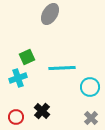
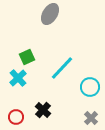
cyan line: rotated 44 degrees counterclockwise
cyan cross: rotated 24 degrees counterclockwise
black cross: moved 1 px right, 1 px up
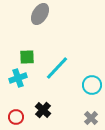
gray ellipse: moved 10 px left
green square: rotated 21 degrees clockwise
cyan line: moved 5 px left
cyan cross: rotated 24 degrees clockwise
cyan circle: moved 2 px right, 2 px up
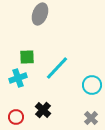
gray ellipse: rotated 10 degrees counterclockwise
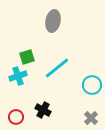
gray ellipse: moved 13 px right, 7 px down; rotated 10 degrees counterclockwise
green square: rotated 14 degrees counterclockwise
cyan line: rotated 8 degrees clockwise
cyan cross: moved 2 px up
black cross: rotated 14 degrees counterclockwise
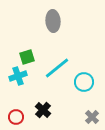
gray ellipse: rotated 15 degrees counterclockwise
cyan circle: moved 8 px left, 3 px up
black cross: rotated 14 degrees clockwise
gray cross: moved 1 px right, 1 px up
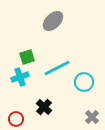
gray ellipse: rotated 50 degrees clockwise
cyan line: rotated 12 degrees clockwise
cyan cross: moved 2 px right, 1 px down
black cross: moved 1 px right, 3 px up
red circle: moved 2 px down
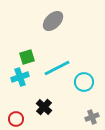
gray cross: rotated 24 degrees clockwise
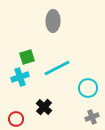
gray ellipse: rotated 45 degrees counterclockwise
cyan circle: moved 4 px right, 6 px down
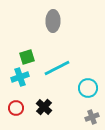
red circle: moved 11 px up
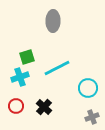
red circle: moved 2 px up
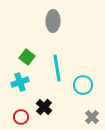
green square: rotated 35 degrees counterclockwise
cyan line: rotated 72 degrees counterclockwise
cyan cross: moved 5 px down
cyan circle: moved 5 px left, 3 px up
red circle: moved 5 px right, 11 px down
gray cross: rotated 24 degrees counterclockwise
